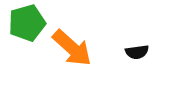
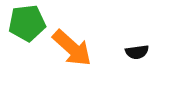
green pentagon: rotated 9 degrees clockwise
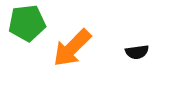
orange arrow: rotated 93 degrees clockwise
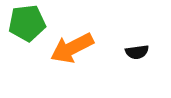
orange arrow: rotated 18 degrees clockwise
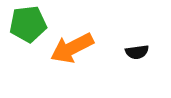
green pentagon: moved 1 px right, 1 px down
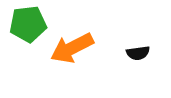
black semicircle: moved 1 px right, 1 px down
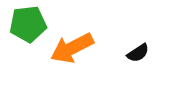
black semicircle: rotated 25 degrees counterclockwise
